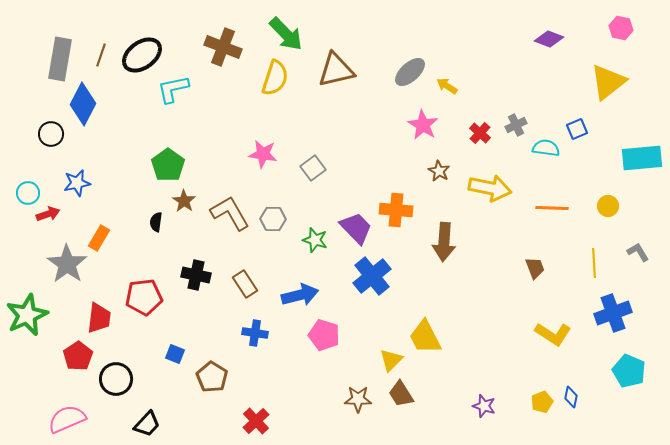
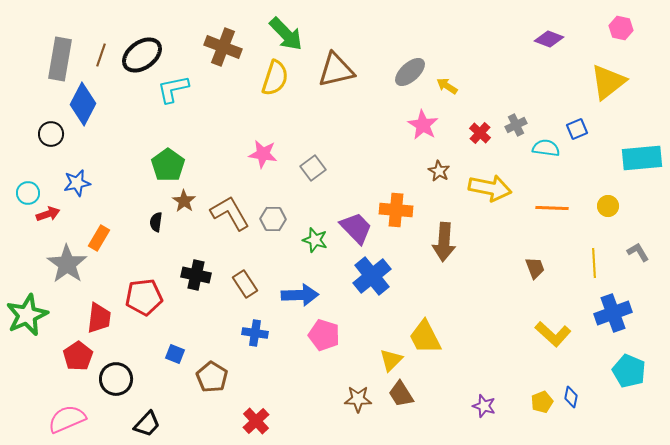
blue arrow at (300, 295): rotated 12 degrees clockwise
yellow L-shape at (553, 334): rotated 9 degrees clockwise
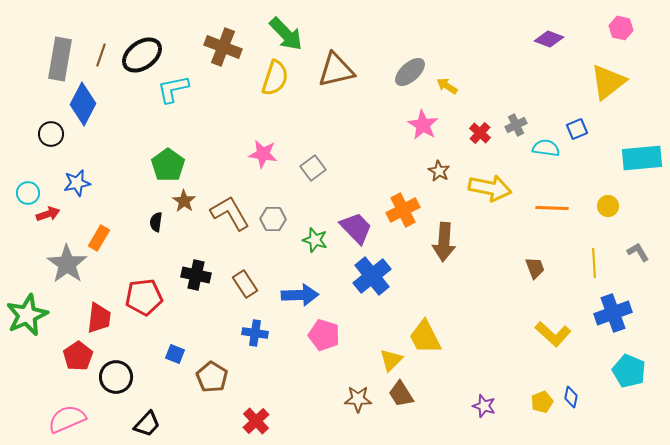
orange cross at (396, 210): moved 7 px right; rotated 32 degrees counterclockwise
black circle at (116, 379): moved 2 px up
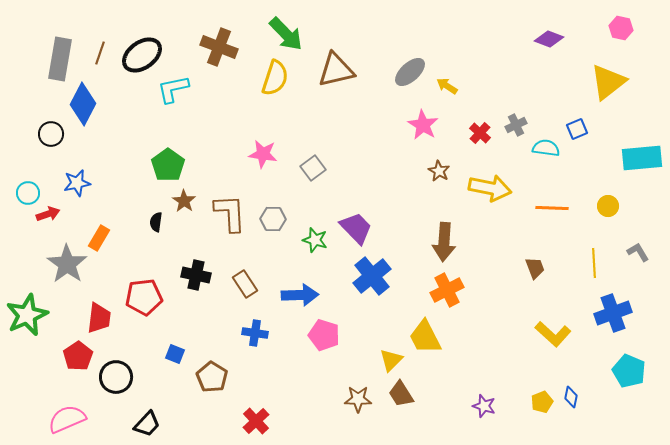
brown cross at (223, 47): moved 4 px left
brown line at (101, 55): moved 1 px left, 2 px up
orange cross at (403, 210): moved 44 px right, 80 px down
brown L-shape at (230, 213): rotated 27 degrees clockwise
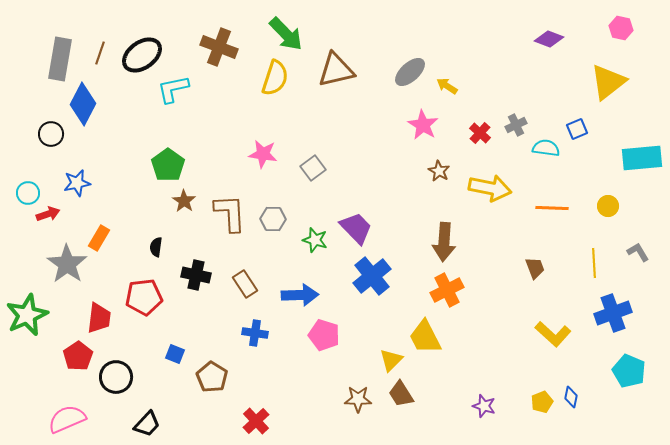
black semicircle at (156, 222): moved 25 px down
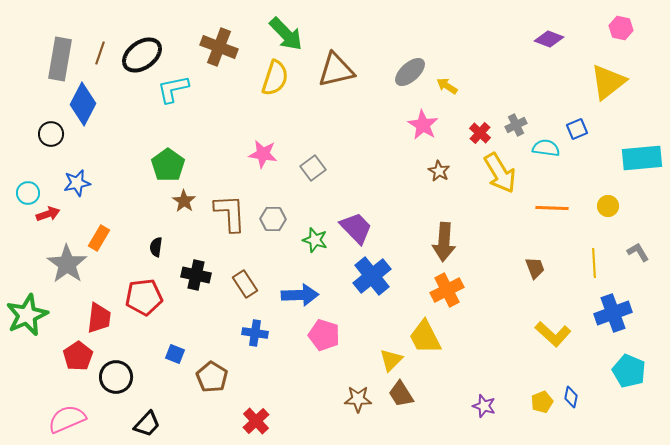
yellow arrow at (490, 188): moved 10 px right, 15 px up; rotated 48 degrees clockwise
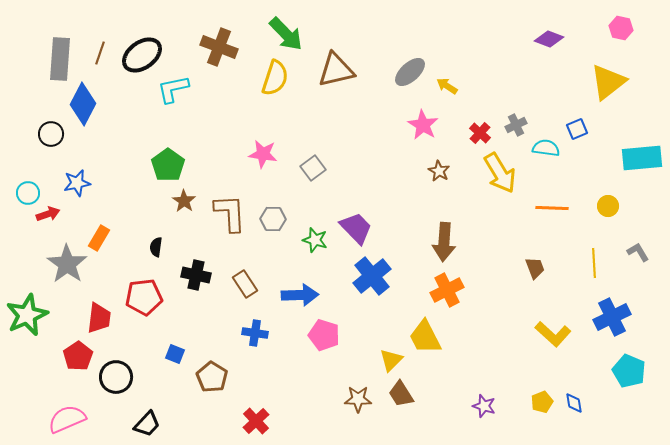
gray rectangle at (60, 59): rotated 6 degrees counterclockwise
blue cross at (613, 313): moved 1 px left, 4 px down; rotated 6 degrees counterclockwise
blue diamond at (571, 397): moved 3 px right, 6 px down; rotated 20 degrees counterclockwise
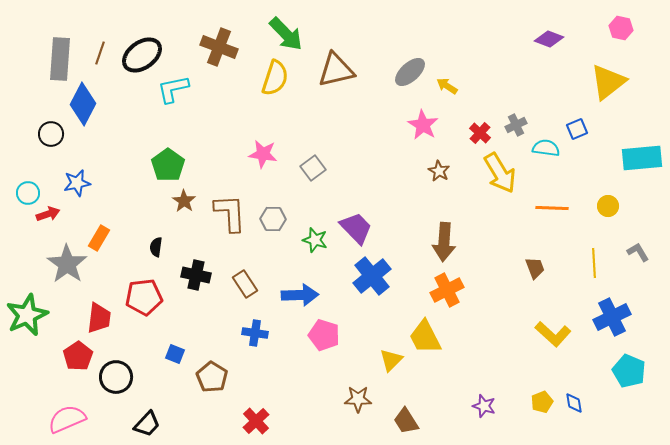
brown trapezoid at (401, 394): moved 5 px right, 27 px down
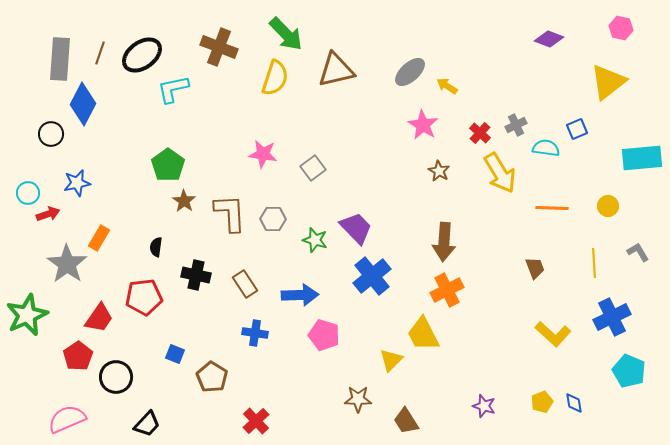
red trapezoid at (99, 318): rotated 28 degrees clockwise
yellow trapezoid at (425, 337): moved 2 px left, 3 px up
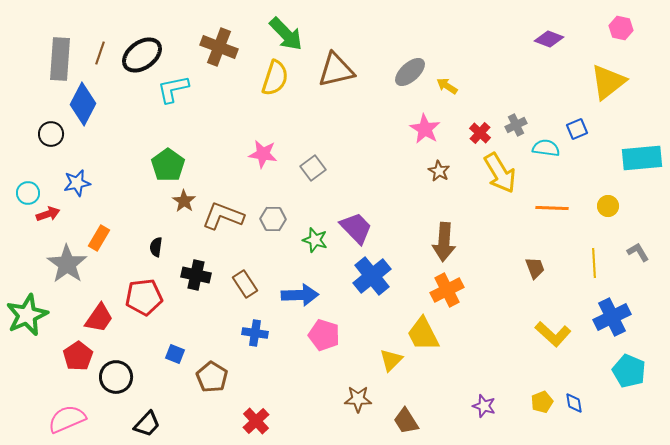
pink star at (423, 125): moved 2 px right, 4 px down
brown L-shape at (230, 213): moved 7 px left, 3 px down; rotated 66 degrees counterclockwise
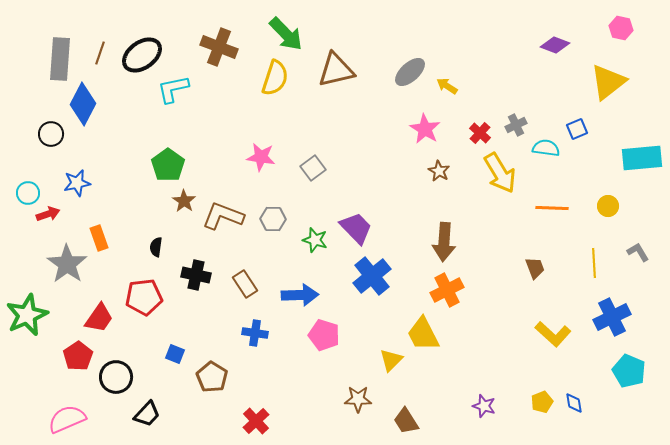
purple diamond at (549, 39): moved 6 px right, 6 px down
pink star at (263, 154): moved 2 px left, 3 px down
orange rectangle at (99, 238): rotated 50 degrees counterclockwise
black trapezoid at (147, 424): moved 10 px up
